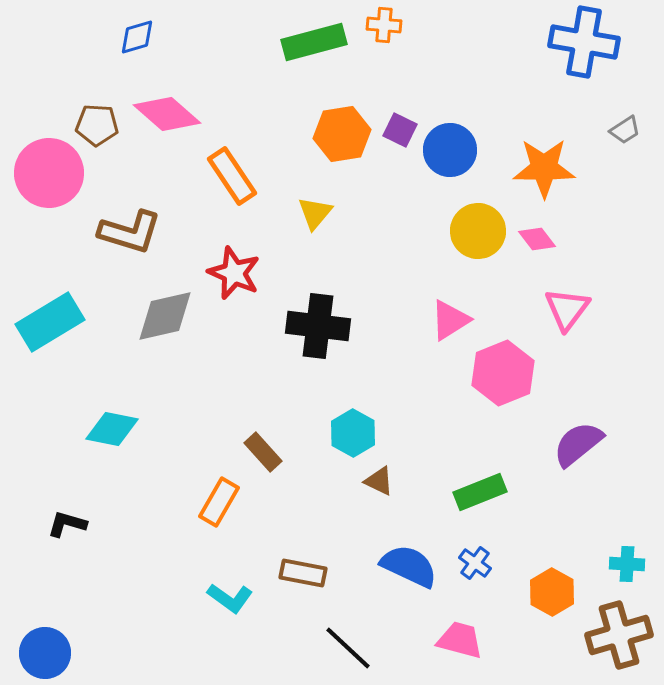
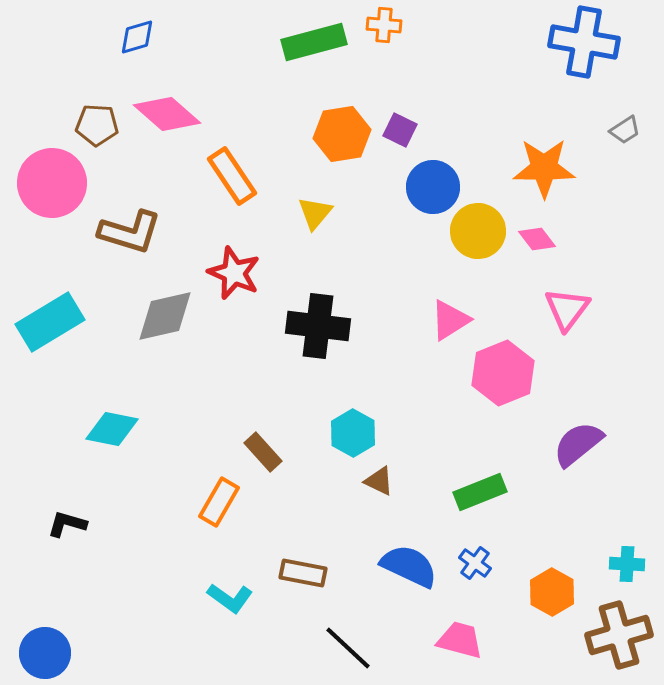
blue circle at (450, 150): moved 17 px left, 37 px down
pink circle at (49, 173): moved 3 px right, 10 px down
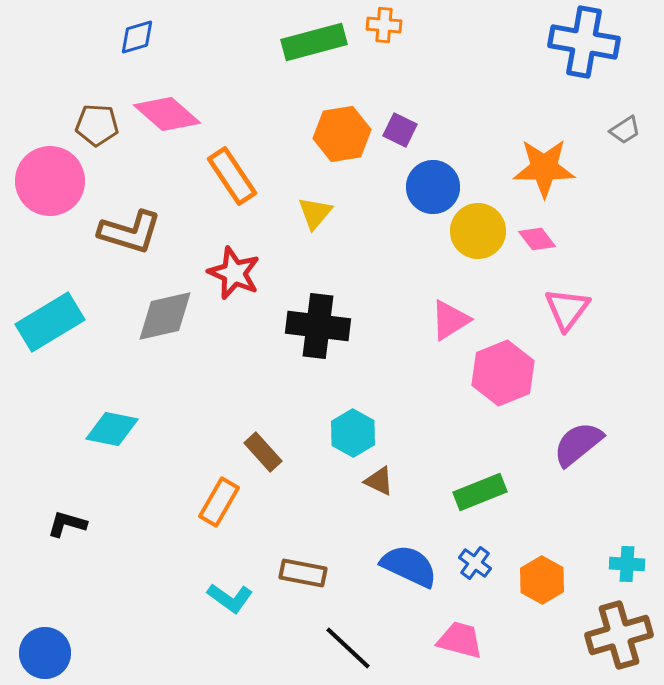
pink circle at (52, 183): moved 2 px left, 2 px up
orange hexagon at (552, 592): moved 10 px left, 12 px up
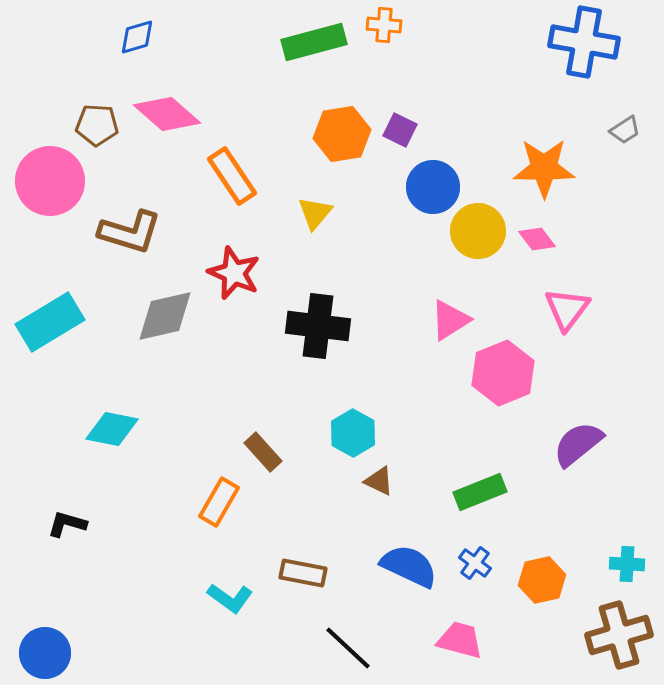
orange hexagon at (542, 580): rotated 18 degrees clockwise
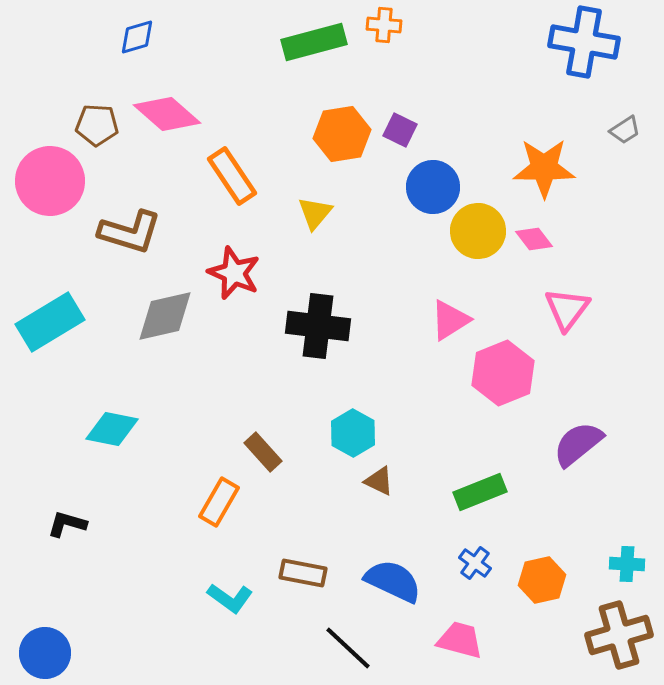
pink diamond at (537, 239): moved 3 px left
blue semicircle at (409, 566): moved 16 px left, 15 px down
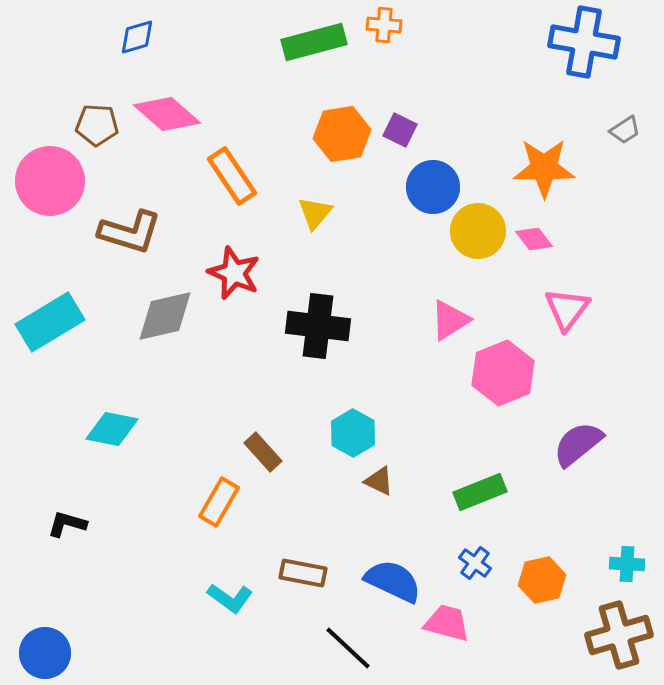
pink trapezoid at (460, 640): moved 13 px left, 17 px up
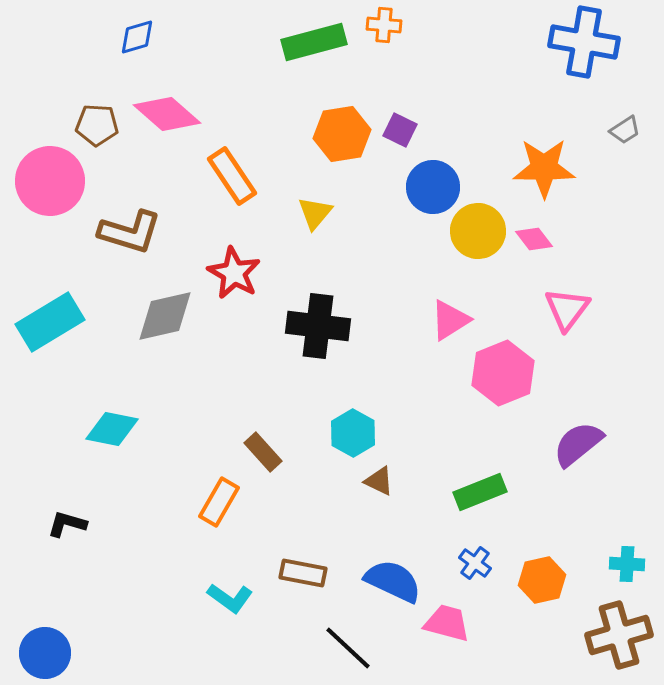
red star at (234, 273): rotated 6 degrees clockwise
